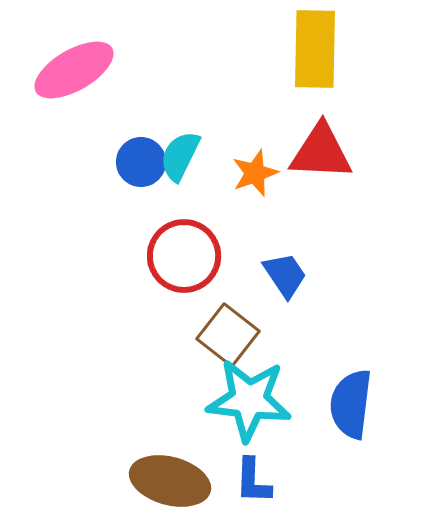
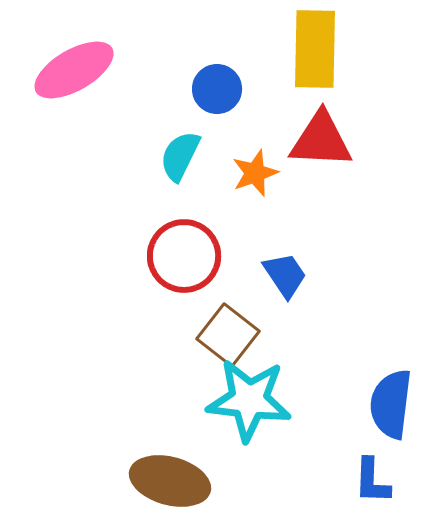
red triangle: moved 12 px up
blue circle: moved 76 px right, 73 px up
blue semicircle: moved 40 px right
blue L-shape: moved 119 px right
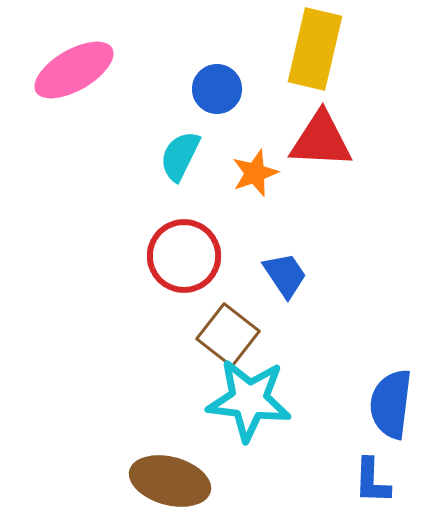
yellow rectangle: rotated 12 degrees clockwise
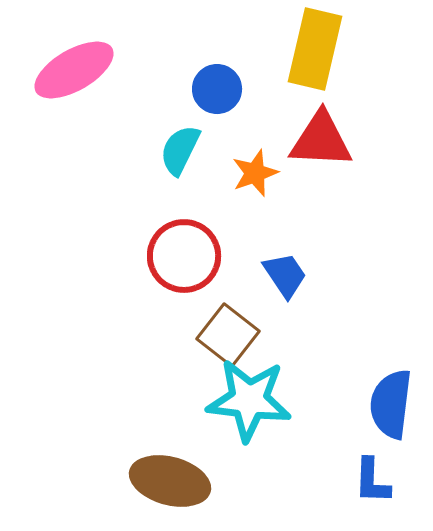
cyan semicircle: moved 6 px up
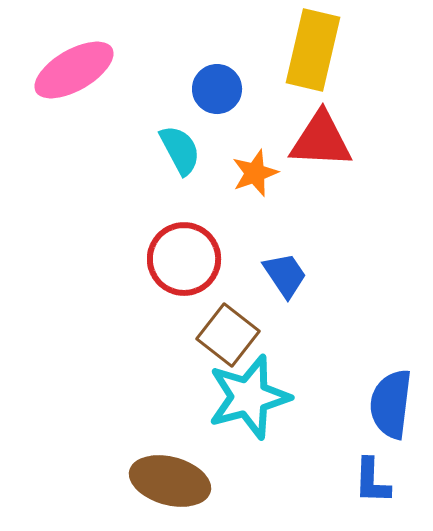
yellow rectangle: moved 2 px left, 1 px down
cyan semicircle: rotated 126 degrees clockwise
red circle: moved 3 px down
cyan star: moved 3 px up; rotated 22 degrees counterclockwise
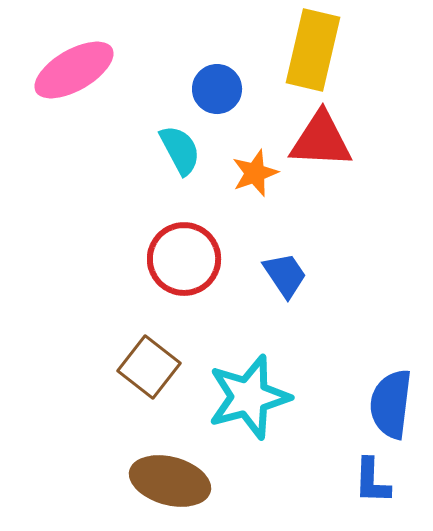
brown square: moved 79 px left, 32 px down
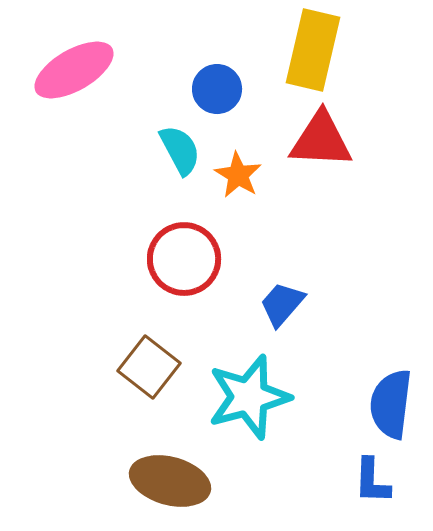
orange star: moved 17 px left, 2 px down; rotated 21 degrees counterclockwise
blue trapezoid: moved 3 px left, 29 px down; rotated 105 degrees counterclockwise
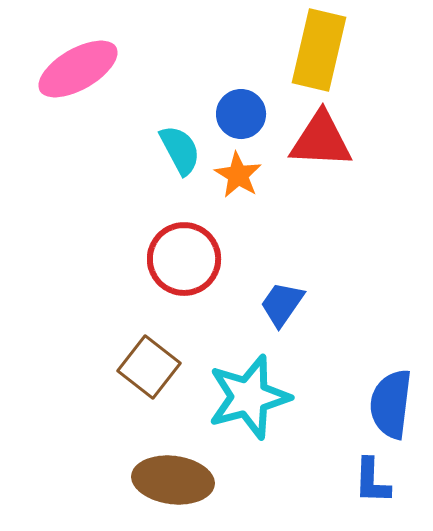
yellow rectangle: moved 6 px right
pink ellipse: moved 4 px right, 1 px up
blue circle: moved 24 px right, 25 px down
blue trapezoid: rotated 6 degrees counterclockwise
brown ellipse: moved 3 px right, 1 px up; rotated 8 degrees counterclockwise
